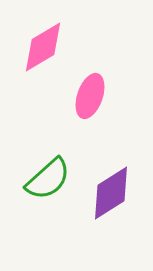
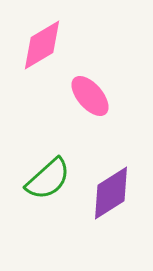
pink diamond: moved 1 px left, 2 px up
pink ellipse: rotated 60 degrees counterclockwise
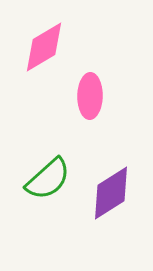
pink diamond: moved 2 px right, 2 px down
pink ellipse: rotated 42 degrees clockwise
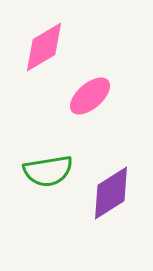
pink ellipse: rotated 48 degrees clockwise
green semicircle: moved 8 px up; rotated 33 degrees clockwise
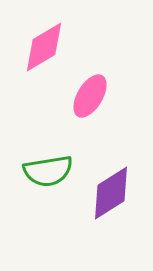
pink ellipse: rotated 18 degrees counterclockwise
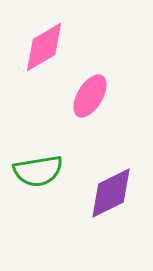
green semicircle: moved 10 px left
purple diamond: rotated 6 degrees clockwise
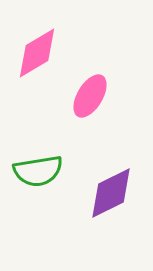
pink diamond: moved 7 px left, 6 px down
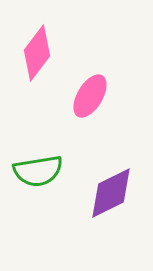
pink diamond: rotated 22 degrees counterclockwise
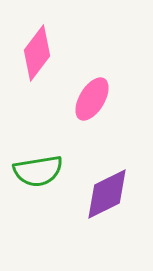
pink ellipse: moved 2 px right, 3 px down
purple diamond: moved 4 px left, 1 px down
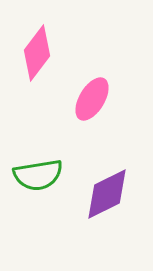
green semicircle: moved 4 px down
